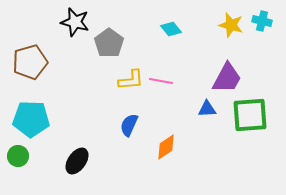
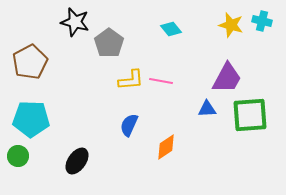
brown pentagon: rotated 12 degrees counterclockwise
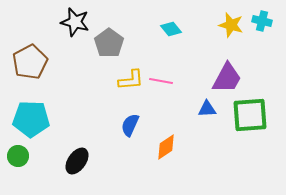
blue semicircle: moved 1 px right
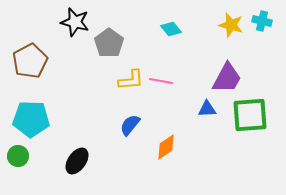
brown pentagon: moved 1 px up
blue semicircle: rotated 15 degrees clockwise
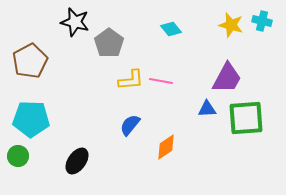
green square: moved 4 px left, 3 px down
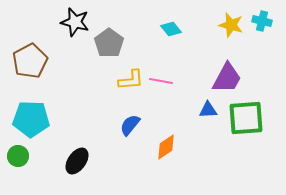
blue triangle: moved 1 px right, 1 px down
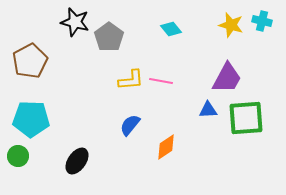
gray pentagon: moved 6 px up
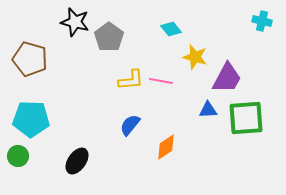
yellow star: moved 36 px left, 32 px down
brown pentagon: moved 2 px up; rotated 28 degrees counterclockwise
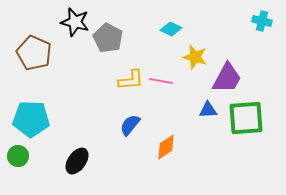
cyan diamond: rotated 25 degrees counterclockwise
gray pentagon: moved 1 px left, 1 px down; rotated 8 degrees counterclockwise
brown pentagon: moved 4 px right, 6 px up; rotated 8 degrees clockwise
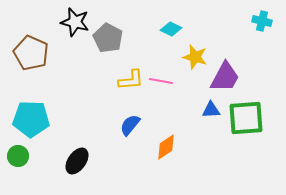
brown pentagon: moved 3 px left
purple trapezoid: moved 2 px left, 1 px up
blue triangle: moved 3 px right
